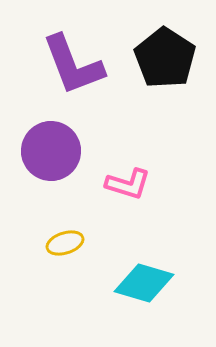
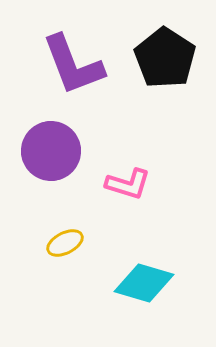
yellow ellipse: rotated 9 degrees counterclockwise
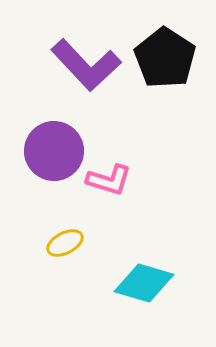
purple L-shape: moved 13 px right; rotated 22 degrees counterclockwise
purple circle: moved 3 px right
pink L-shape: moved 19 px left, 4 px up
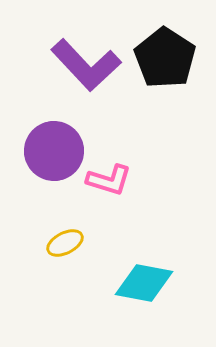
cyan diamond: rotated 6 degrees counterclockwise
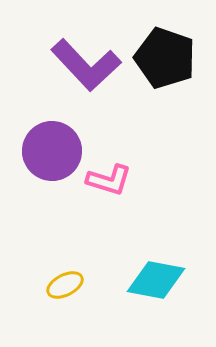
black pentagon: rotated 14 degrees counterclockwise
purple circle: moved 2 px left
yellow ellipse: moved 42 px down
cyan diamond: moved 12 px right, 3 px up
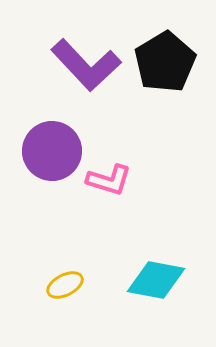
black pentagon: moved 4 px down; rotated 22 degrees clockwise
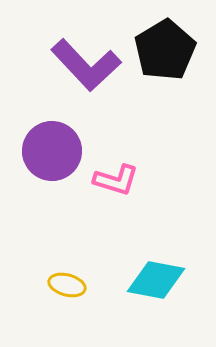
black pentagon: moved 12 px up
pink L-shape: moved 7 px right
yellow ellipse: moved 2 px right; rotated 42 degrees clockwise
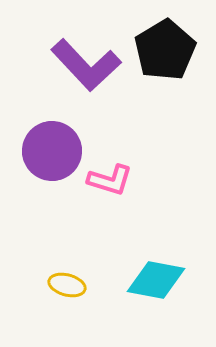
pink L-shape: moved 6 px left
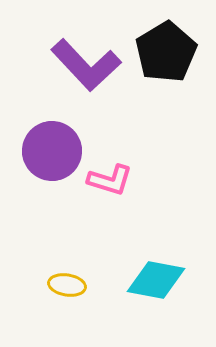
black pentagon: moved 1 px right, 2 px down
yellow ellipse: rotated 6 degrees counterclockwise
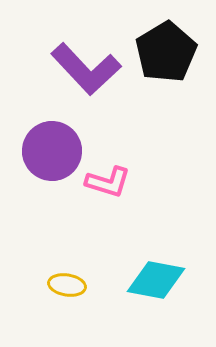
purple L-shape: moved 4 px down
pink L-shape: moved 2 px left, 2 px down
